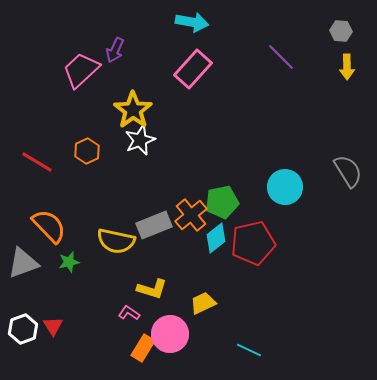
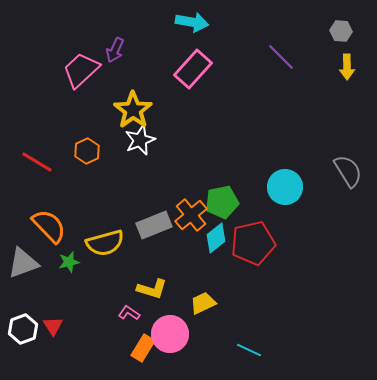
yellow semicircle: moved 11 px left, 2 px down; rotated 27 degrees counterclockwise
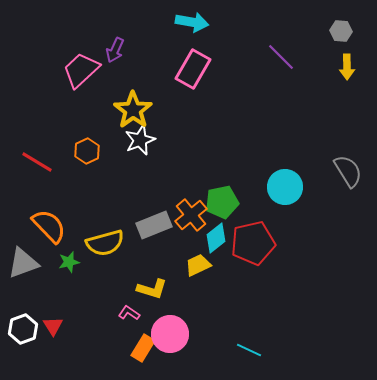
pink rectangle: rotated 12 degrees counterclockwise
yellow trapezoid: moved 5 px left, 38 px up
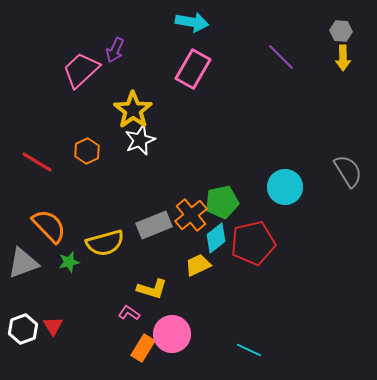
yellow arrow: moved 4 px left, 9 px up
pink circle: moved 2 px right
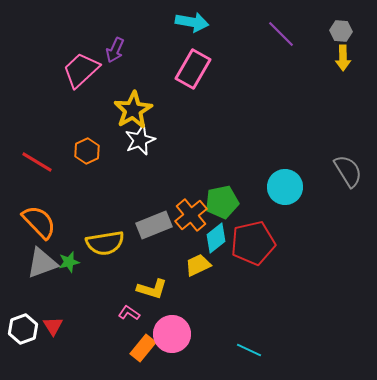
purple line: moved 23 px up
yellow star: rotated 6 degrees clockwise
orange semicircle: moved 10 px left, 4 px up
yellow semicircle: rotated 6 degrees clockwise
gray triangle: moved 19 px right
orange rectangle: rotated 8 degrees clockwise
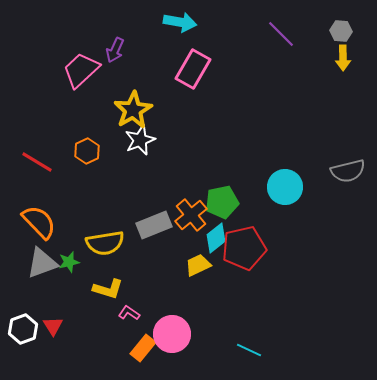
cyan arrow: moved 12 px left
gray semicircle: rotated 108 degrees clockwise
red pentagon: moved 9 px left, 5 px down
yellow L-shape: moved 44 px left
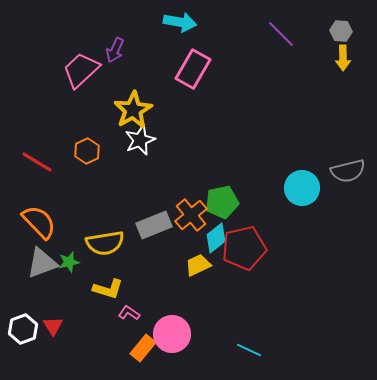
cyan circle: moved 17 px right, 1 px down
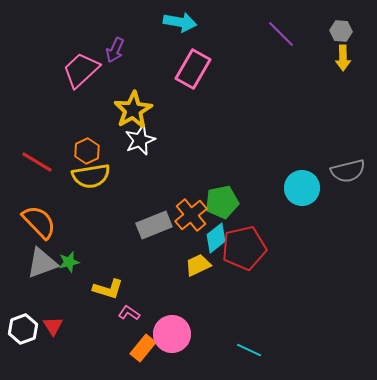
yellow semicircle: moved 14 px left, 67 px up
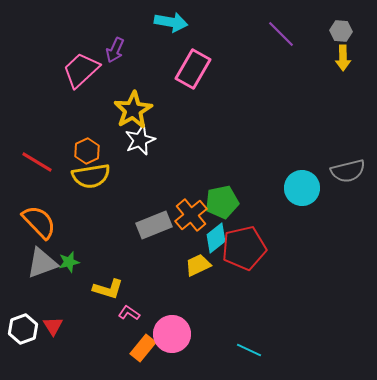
cyan arrow: moved 9 px left
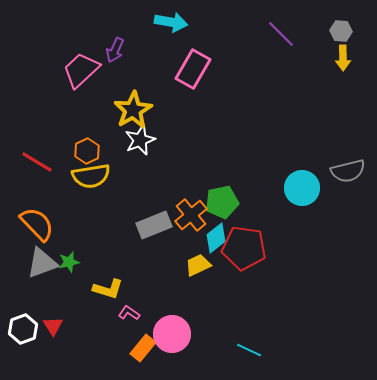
orange semicircle: moved 2 px left, 2 px down
red pentagon: rotated 21 degrees clockwise
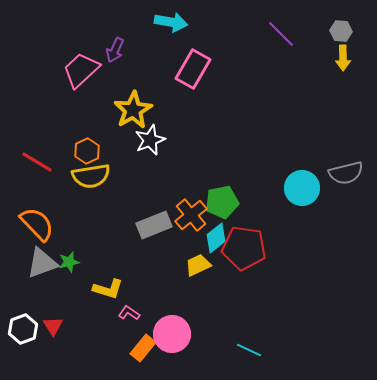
white star: moved 10 px right
gray semicircle: moved 2 px left, 2 px down
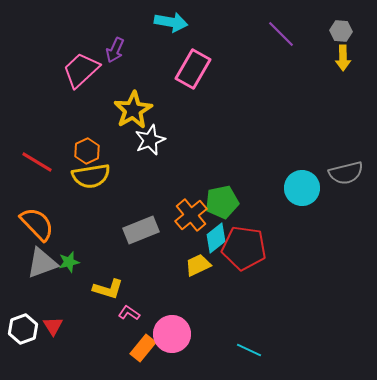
gray rectangle: moved 13 px left, 5 px down
